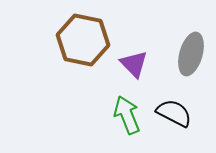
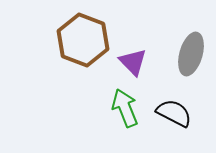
brown hexagon: rotated 9 degrees clockwise
purple triangle: moved 1 px left, 2 px up
green arrow: moved 2 px left, 7 px up
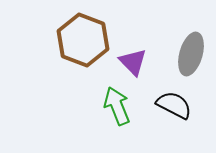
green arrow: moved 8 px left, 2 px up
black semicircle: moved 8 px up
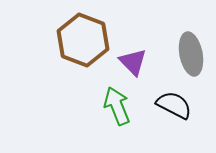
gray ellipse: rotated 27 degrees counterclockwise
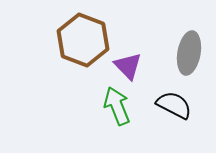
gray ellipse: moved 2 px left, 1 px up; rotated 21 degrees clockwise
purple triangle: moved 5 px left, 4 px down
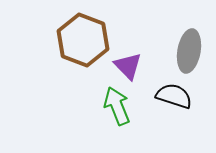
gray ellipse: moved 2 px up
black semicircle: moved 9 px up; rotated 9 degrees counterclockwise
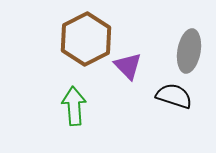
brown hexagon: moved 3 px right, 1 px up; rotated 12 degrees clockwise
green arrow: moved 43 px left; rotated 18 degrees clockwise
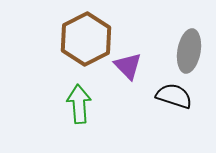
green arrow: moved 5 px right, 2 px up
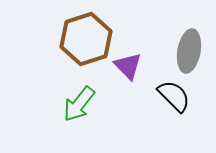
brown hexagon: rotated 9 degrees clockwise
black semicircle: rotated 27 degrees clockwise
green arrow: rotated 138 degrees counterclockwise
